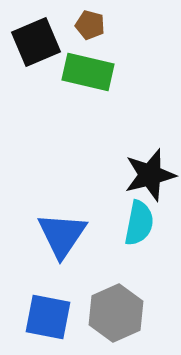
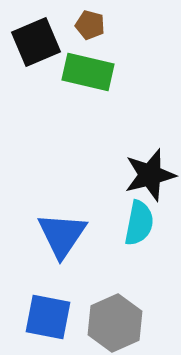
gray hexagon: moved 1 px left, 10 px down
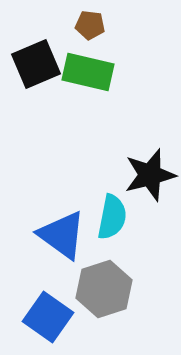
brown pentagon: rotated 8 degrees counterclockwise
black square: moved 22 px down
cyan semicircle: moved 27 px left, 6 px up
blue triangle: rotated 28 degrees counterclockwise
blue square: rotated 24 degrees clockwise
gray hexagon: moved 11 px left, 34 px up; rotated 6 degrees clockwise
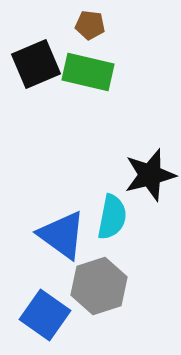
gray hexagon: moved 5 px left, 3 px up
blue square: moved 3 px left, 2 px up
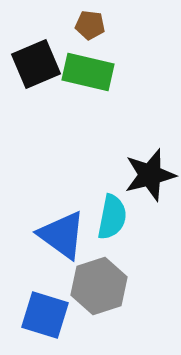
blue square: rotated 18 degrees counterclockwise
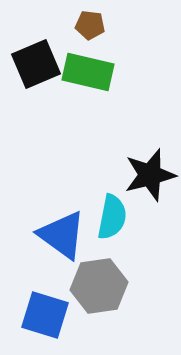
gray hexagon: rotated 10 degrees clockwise
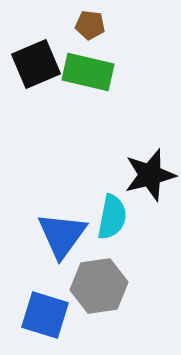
blue triangle: rotated 30 degrees clockwise
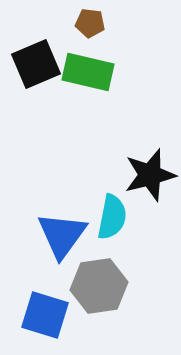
brown pentagon: moved 2 px up
